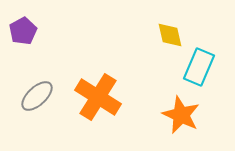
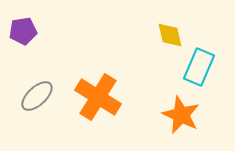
purple pentagon: rotated 20 degrees clockwise
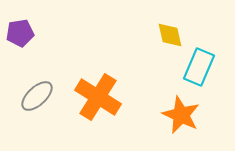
purple pentagon: moved 3 px left, 2 px down
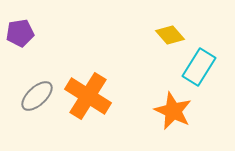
yellow diamond: rotated 28 degrees counterclockwise
cyan rectangle: rotated 9 degrees clockwise
orange cross: moved 10 px left, 1 px up
orange star: moved 8 px left, 4 px up
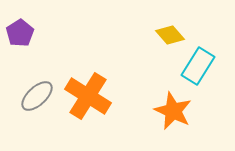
purple pentagon: rotated 24 degrees counterclockwise
cyan rectangle: moved 1 px left, 1 px up
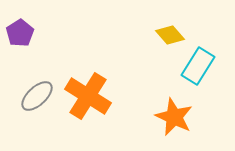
orange star: moved 1 px right, 6 px down
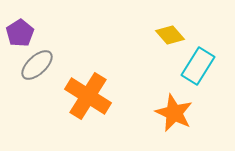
gray ellipse: moved 31 px up
orange star: moved 4 px up
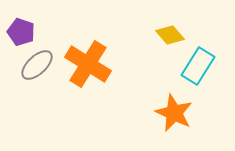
purple pentagon: moved 1 px right, 1 px up; rotated 20 degrees counterclockwise
orange cross: moved 32 px up
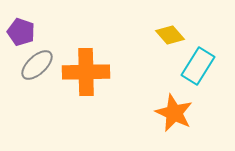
orange cross: moved 2 px left, 8 px down; rotated 33 degrees counterclockwise
